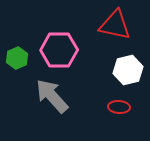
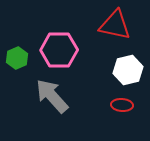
red ellipse: moved 3 px right, 2 px up
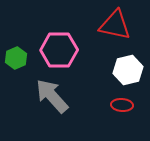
green hexagon: moved 1 px left
